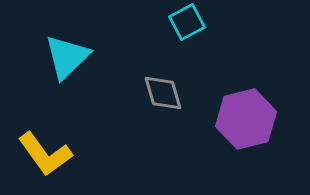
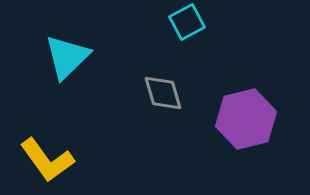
yellow L-shape: moved 2 px right, 6 px down
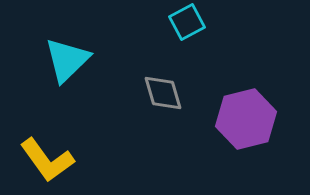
cyan triangle: moved 3 px down
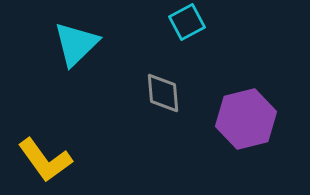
cyan triangle: moved 9 px right, 16 px up
gray diamond: rotated 12 degrees clockwise
yellow L-shape: moved 2 px left
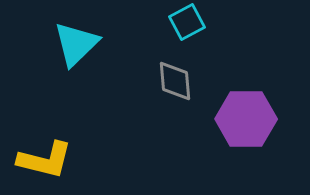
gray diamond: moved 12 px right, 12 px up
purple hexagon: rotated 14 degrees clockwise
yellow L-shape: rotated 40 degrees counterclockwise
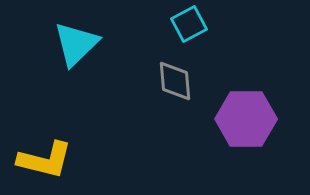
cyan square: moved 2 px right, 2 px down
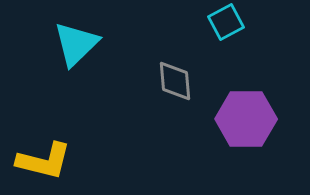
cyan square: moved 37 px right, 2 px up
yellow L-shape: moved 1 px left, 1 px down
